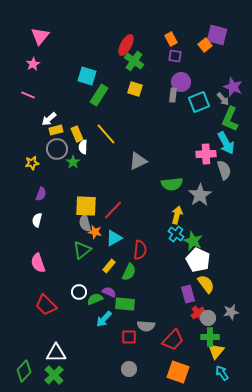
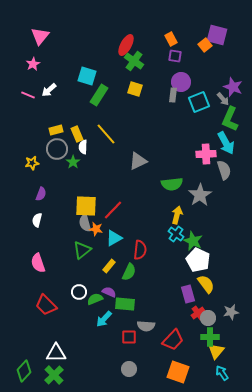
white arrow at (49, 119): moved 29 px up
orange star at (95, 232): moved 1 px right, 3 px up
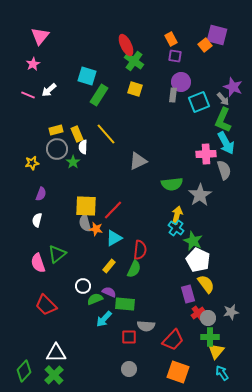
red ellipse at (126, 45): rotated 55 degrees counterclockwise
green L-shape at (230, 119): moved 7 px left, 1 px down
cyan cross at (176, 234): moved 6 px up
green triangle at (82, 250): moved 25 px left, 4 px down
green semicircle at (129, 272): moved 5 px right, 3 px up
white circle at (79, 292): moved 4 px right, 6 px up
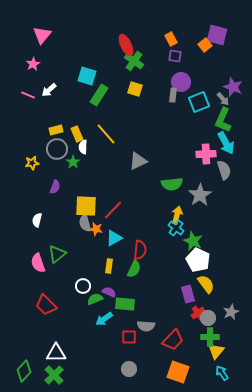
pink triangle at (40, 36): moved 2 px right, 1 px up
purple semicircle at (41, 194): moved 14 px right, 7 px up
yellow rectangle at (109, 266): rotated 32 degrees counterclockwise
gray star at (231, 312): rotated 14 degrees counterclockwise
cyan arrow at (104, 319): rotated 12 degrees clockwise
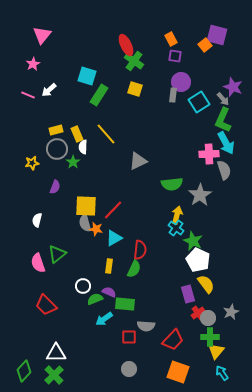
cyan square at (199, 102): rotated 10 degrees counterclockwise
pink cross at (206, 154): moved 3 px right
